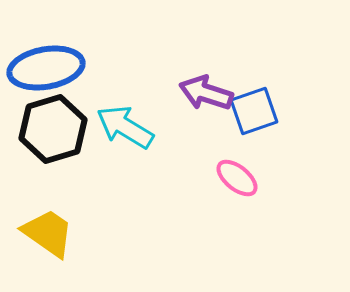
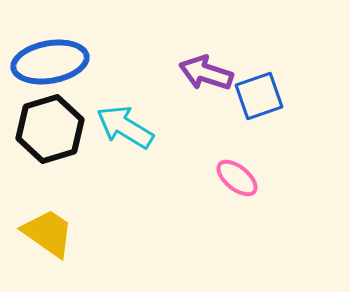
blue ellipse: moved 4 px right, 6 px up
purple arrow: moved 20 px up
blue square: moved 5 px right, 15 px up
black hexagon: moved 3 px left
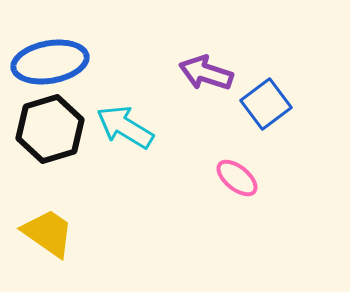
blue square: moved 7 px right, 8 px down; rotated 18 degrees counterclockwise
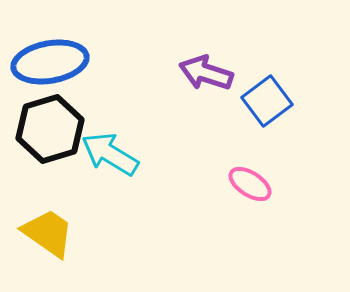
blue square: moved 1 px right, 3 px up
cyan arrow: moved 15 px left, 27 px down
pink ellipse: moved 13 px right, 6 px down; rotated 6 degrees counterclockwise
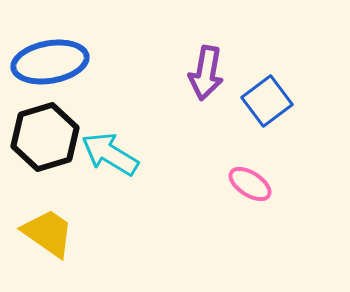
purple arrow: rotated 98 degrees counterclockwise
black hexagon: moved 5 px left, 8 px down
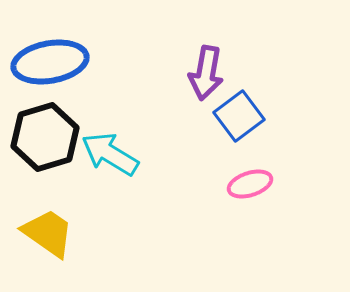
blue square: moved 28 px left, 15 px down
pink ellipse: rotated 51 degrees counterclockwise
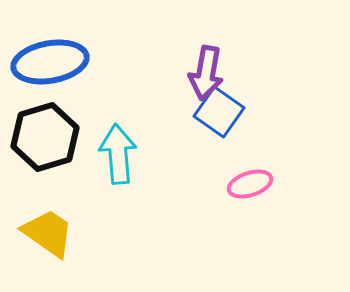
blue square: moved 20 px left, 4 px up; rotated 18 degrees counterclockwise
cyan arrow: moved 8 px right; rotated 54 degrees clockwise
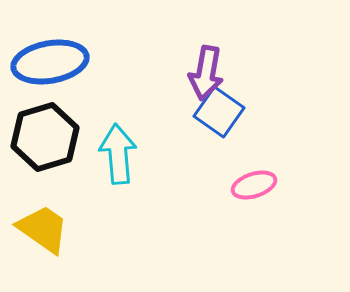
pink ellipse: moved 4 px right, 1 px down
yellow trapezoid: moved 5 px left, 4 px up
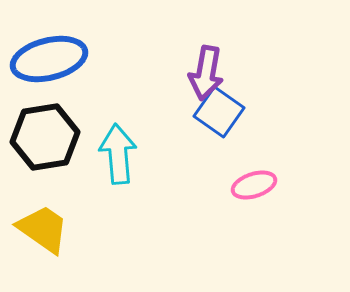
blue ellipse: moved 1 px left, 3 px up; rotated 4 degrees counterclockwise
black hexagon: rotated 8 degrees clockwise
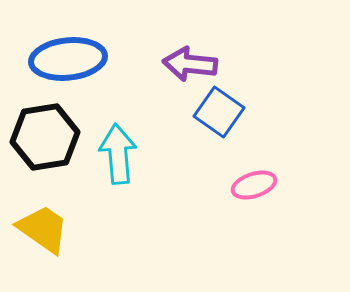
blue ellipse: moved 19 px right; rotated 8 degrees clockwise
purple arrow: moved 16 px left, 9 px up; rotated 86 degrees clockwise
